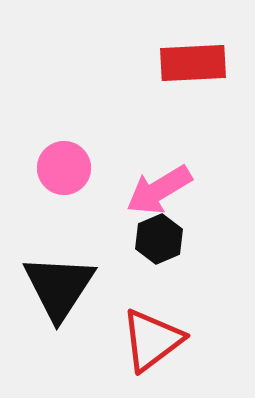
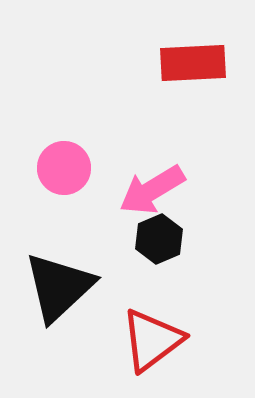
pink arrow: moved 7 px left
black triangle: rotated 14 degrees clockwise
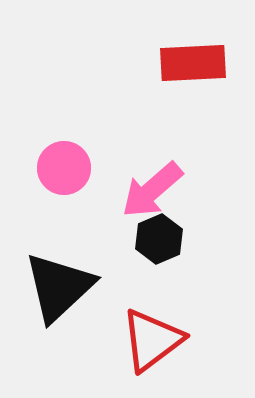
pink arrow: rotated 10 degrees counterclockwise
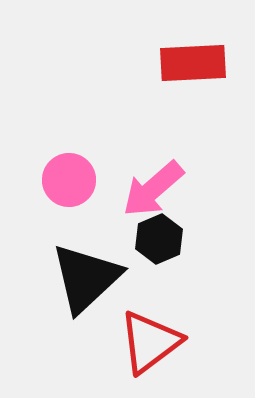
pink circle: moved 5 px right, 12 px down
pink arrow: moved 1 px right, 1 px up
black triangle: moved 27 px right, 9 px up
red triangle: moved 2 px left, 2 px down
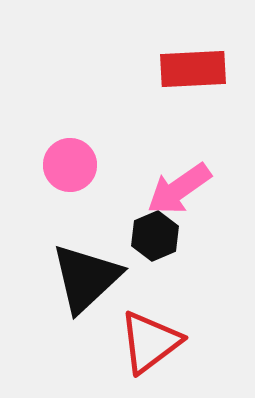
red rectangle: moved 6 px down
pink circle: moved 1 px right, 15 px up
pink arrow: moved 26 px right; rotated 6 degrees clockwise
black hexagon: moved 4 px left, 3 px up
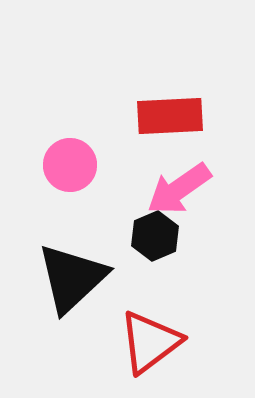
red rectangle: moved 23 px left, 47 px down
black triangle: moved 14 px left
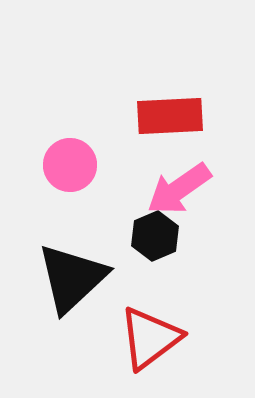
red triangle: moved 4 px up
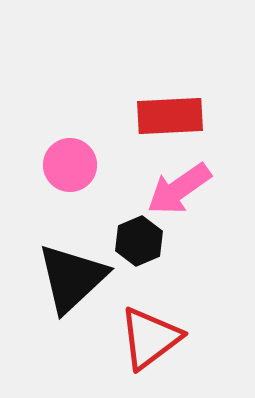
black hexagon: moved 16 px left, 5 px down
